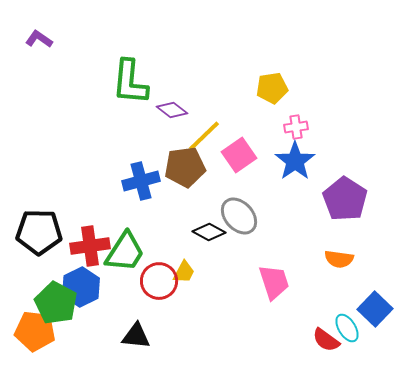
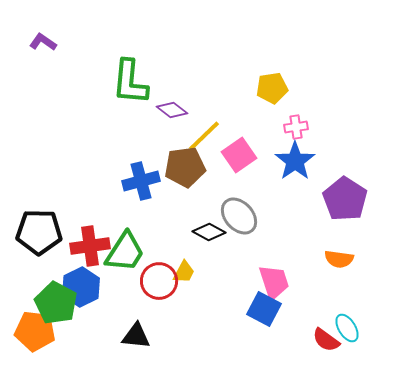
purple L-shape: moved 4 px right, 3 px down
blue square: moved 111 px left; rotated 16 degrees counterclockwise
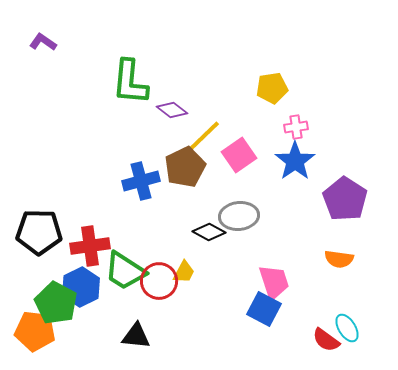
brown pentagon: rotated 18 degrees counterclockwise
gray ellipse: rotated 54 degrees counterclockwise
green trapezoid: moved 19 px down; rotated 90 degrees clockwise
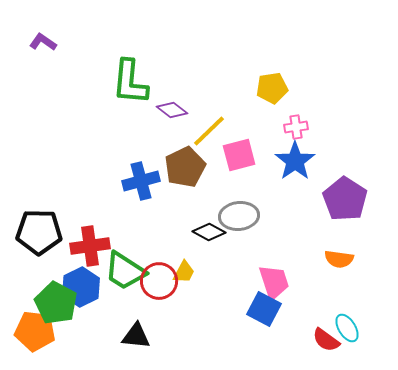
yellow line: moved 5 px right, 5 px up
pink square: rotated 20 degrees clockwise
